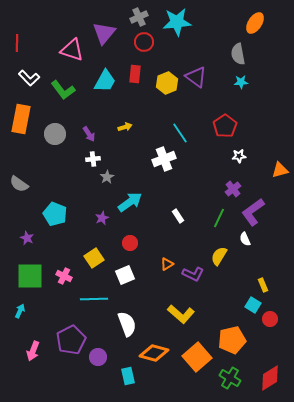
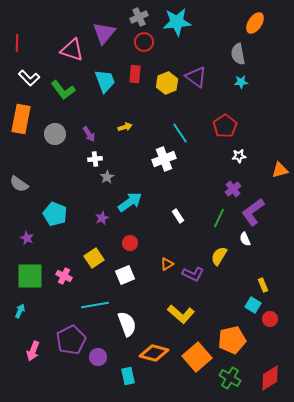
cyan trapezoid at (105, 81): rotated 50 degrees counterclockwise
white cross at (93, 159): moved 2 px right
cyan line at (94, 299): moved 1 px right, 6 px down; rotated 8 degrees counterclockwise
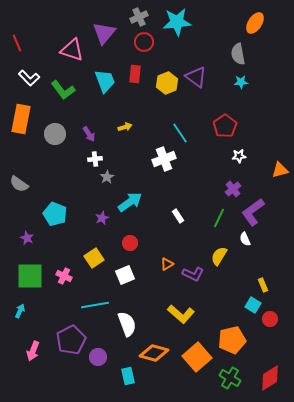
red line at (17, 43): rotated 24 degrees counterclockwise
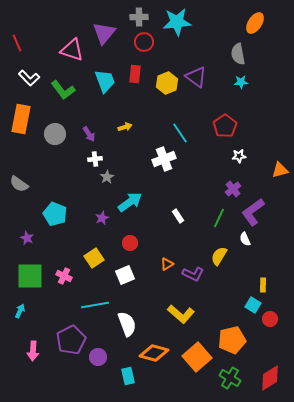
gray cross at (139, 17): rotated 24 degrees clockwise
yellow rectangle at (263, 285): rotated 24 degrees clockwise
pink arrow at (33, 351): rotated 18 degrees counterclockwise
